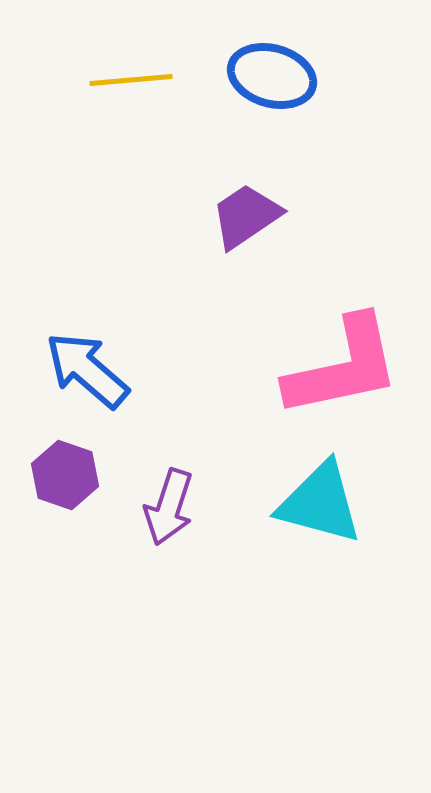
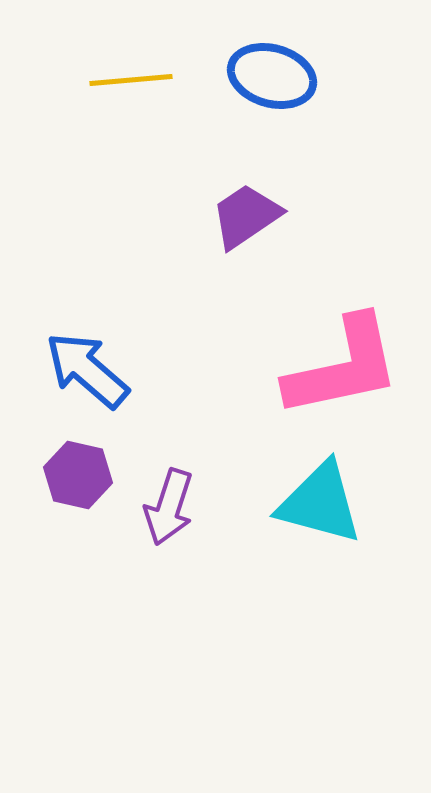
purple hexagon: moved 13 px right; rotated 6 degrees counterclockwise
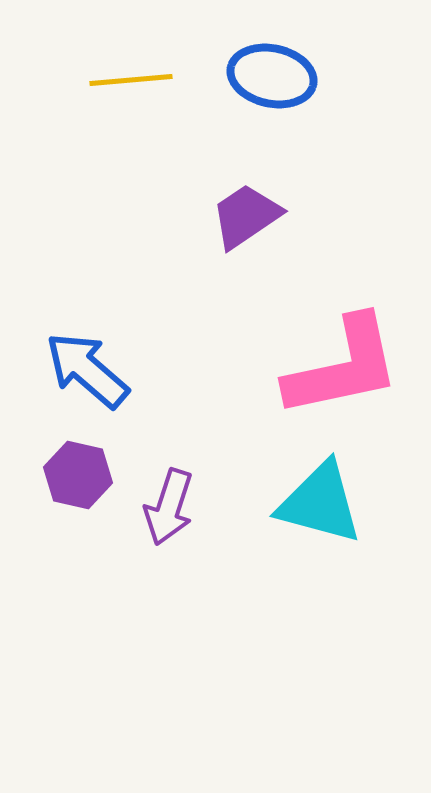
blue ellipse: rotated 4 degrees counterclockwise
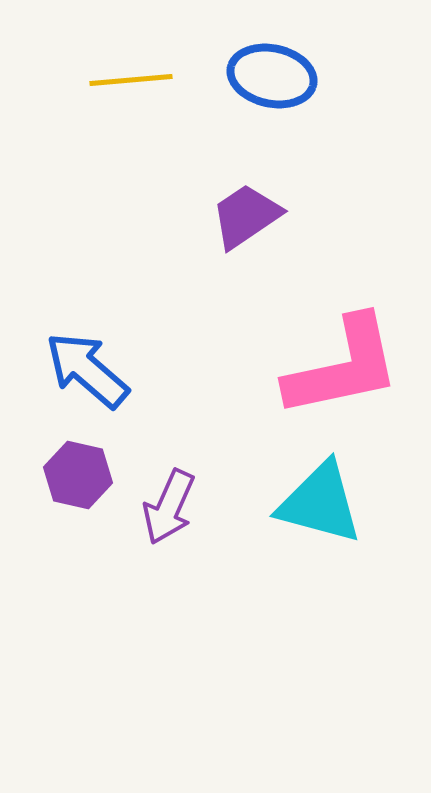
purple arrow: rotated 6 degrees clockwise
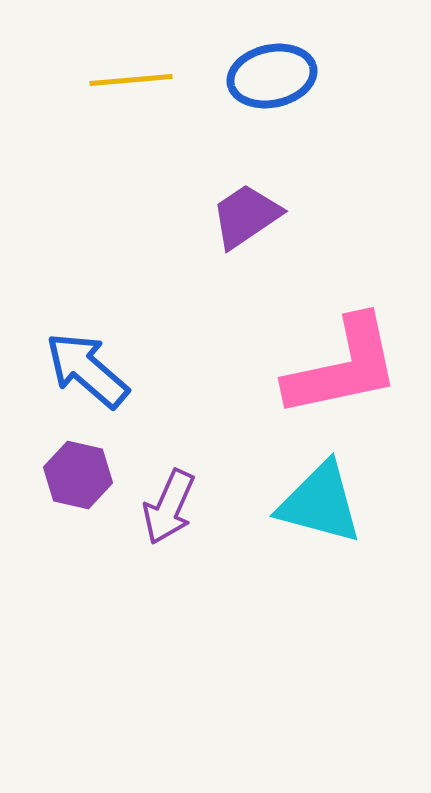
blue ellipse: rotated 24 degrees counterclockwise
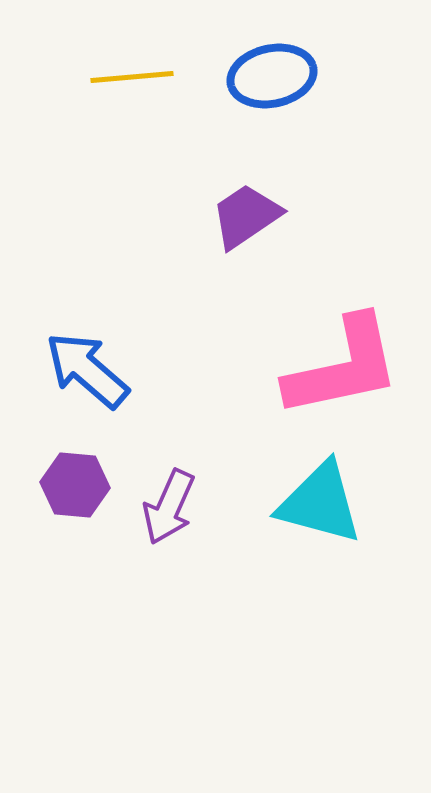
yellow line: moved 1 px right, 3 px up
purple hexagon: moved 3 px left, 10 px down; rotated 8 degrees counterclockwise
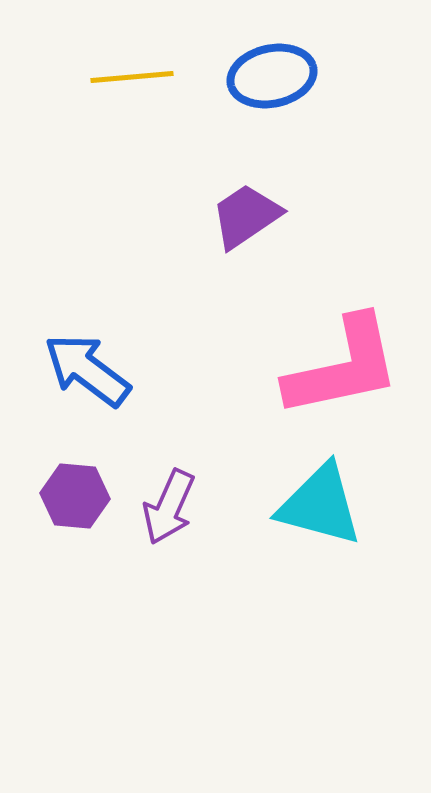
blue arrow: rotated 4 degrees counterclockwise
purple hexagon: moved 11 px down
cyan triangle: moved 2 px down
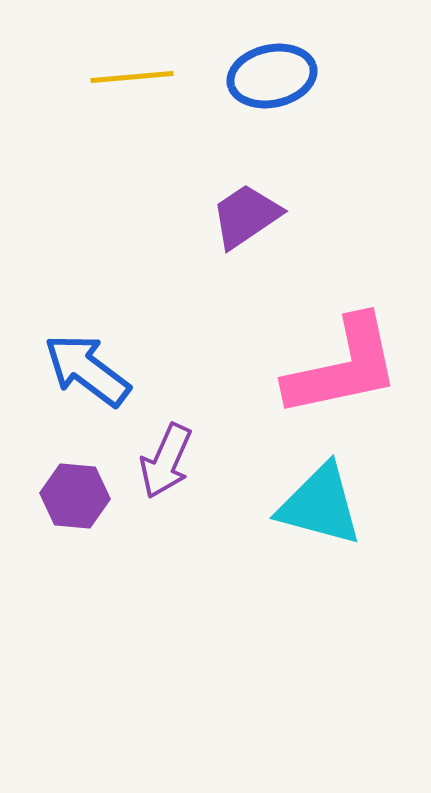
purple arrow: moved 3 px left, 46 px up
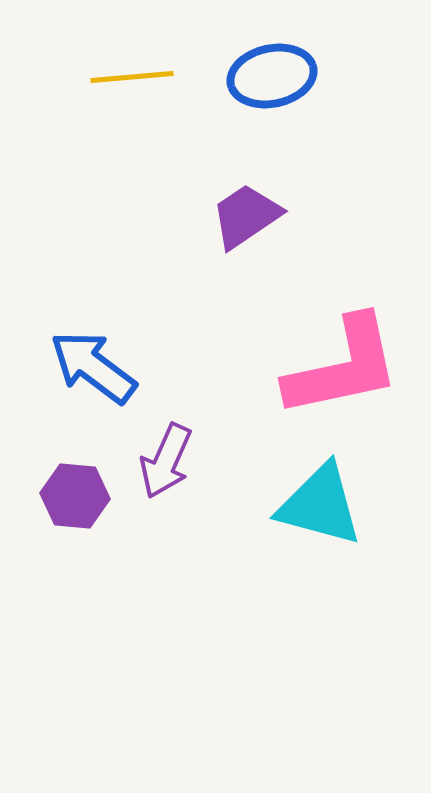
blue arrow: moved 6 px right, 3 px up
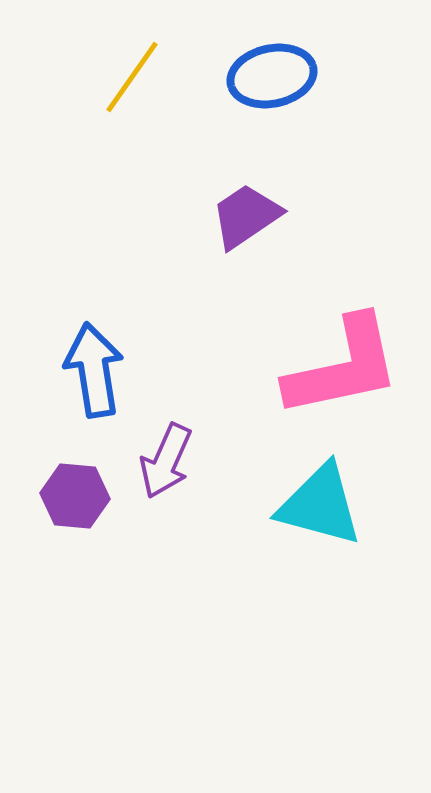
yellow line: rotated 50 degrees counterclockwise
blue arrow: moved 1 px right, 3 px down; rotated 44 degrees clockwise
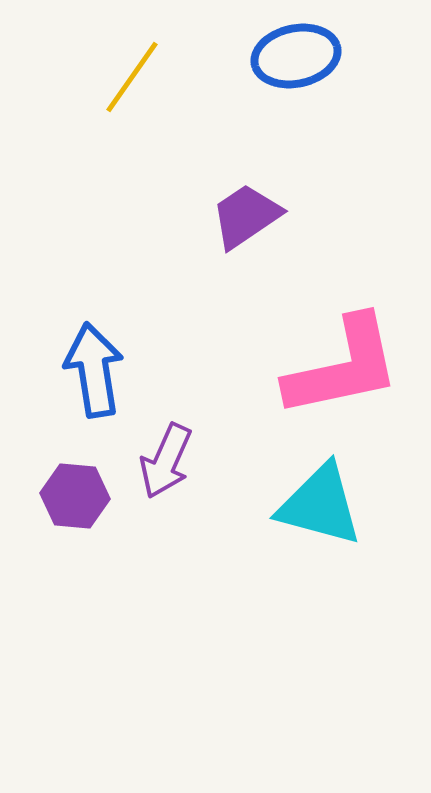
blue ellipse: moved 24 px right, 20 px up
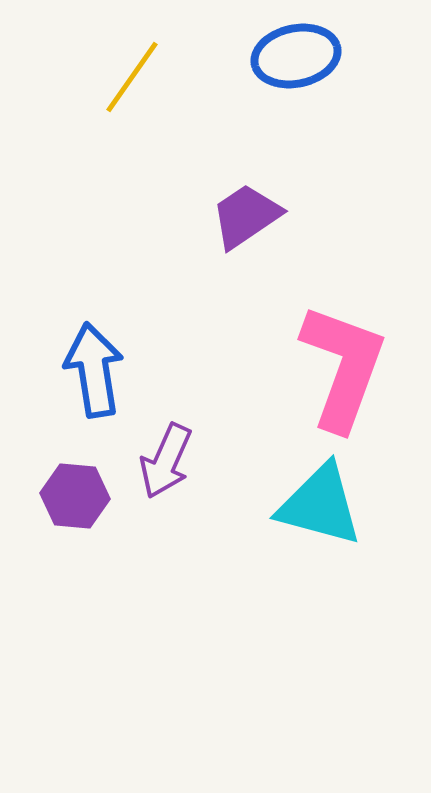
pink L-shape: rotated 58 degrees counterclockwise
